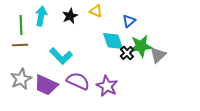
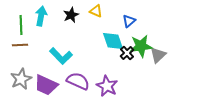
black star: moved 1 px right, 1 px up
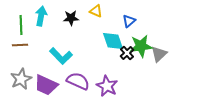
black star: moved 3 px down; rotated 21 degrees clockwise
gray triangle: moved 1 px right, 1 px up
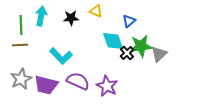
purple trapezoid: rotated 10 degrees counterclockwise
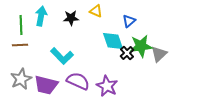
cyan L-shape: moved 1 px right
